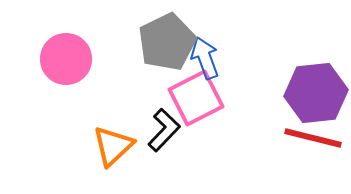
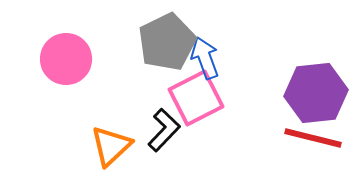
orange triangle: moved 2 px left
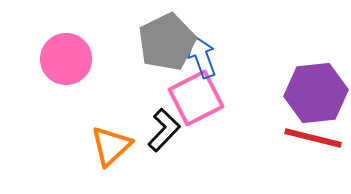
blue arrow: moved 3 px left, 1 px up
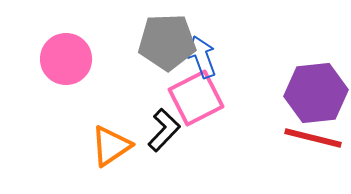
gray pentagon: rotated 24 degrees clockwise
orange triangle: rotated 9 degrees clockwise
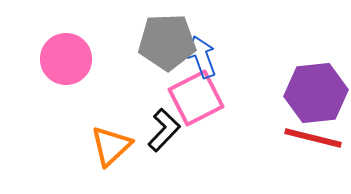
orange triangle: rotated 9 degrees counterclockwise
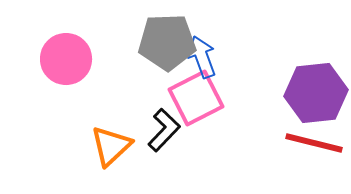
red line: moved 1 px right, 5 px down
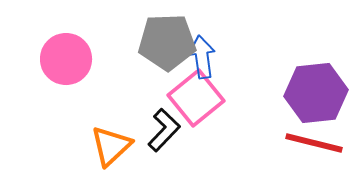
blue arrow: rotated 12 degrees clockwise
pink square: rotated 12 degrees counterclockwise
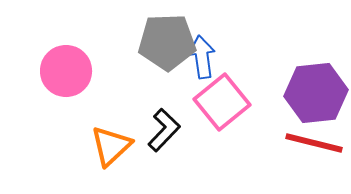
pink circle: moved 12 px down
pink square: moved 26 px right, 4 px down
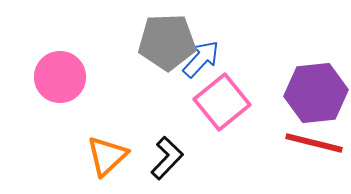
blue arrow: moved 1 px left, 2 px down; rotated 51 degrees clockwise
pink circle: moved 6 px left, 6 px down
black L-shape: moved 3 px right, 28 px down
orange triangle: moved 4 px left, 10 px down
